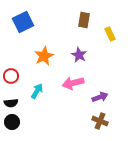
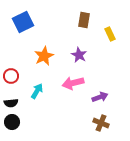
brown cross: moved 1 px right, 2 px down
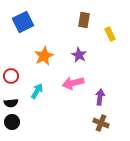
purple arrow: rotated 63 degrees counterclockwise
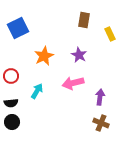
blue square: moved 5 px left, 6 px down
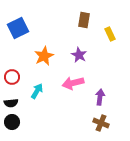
red circle: moved 1 px right, 1 px down
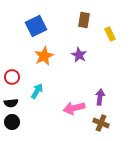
blue square: moved 18 px right, 2 px up
pink arrow: moved 1 px right, 25 px down
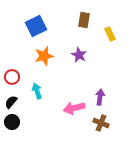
orange star: rotated 12 degrees clockwise
cyan arrow: rotated 49 degrees counterclockwise
black semicircle: moved 1 px up; rotated 136 degrees clockwise
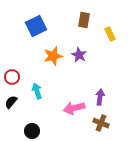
orange star: moved 9 px right
black circle: moved 20 px right, 9 px down
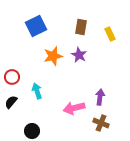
brown rectangle: moved 3 px left, 7 px down
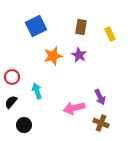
purple arrow: rotated 147 degrees clockwise
black circle: moved 8 px left, 6 px up
